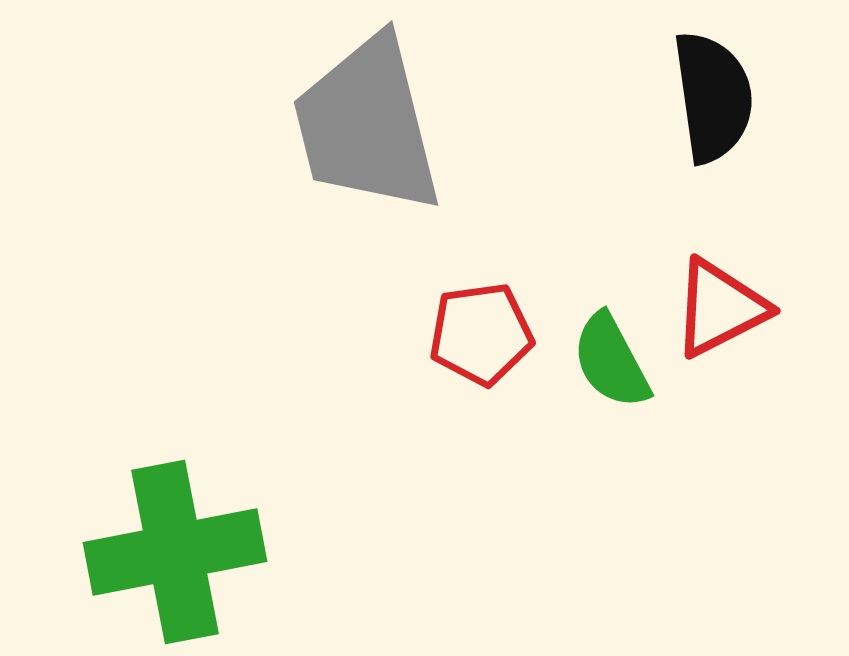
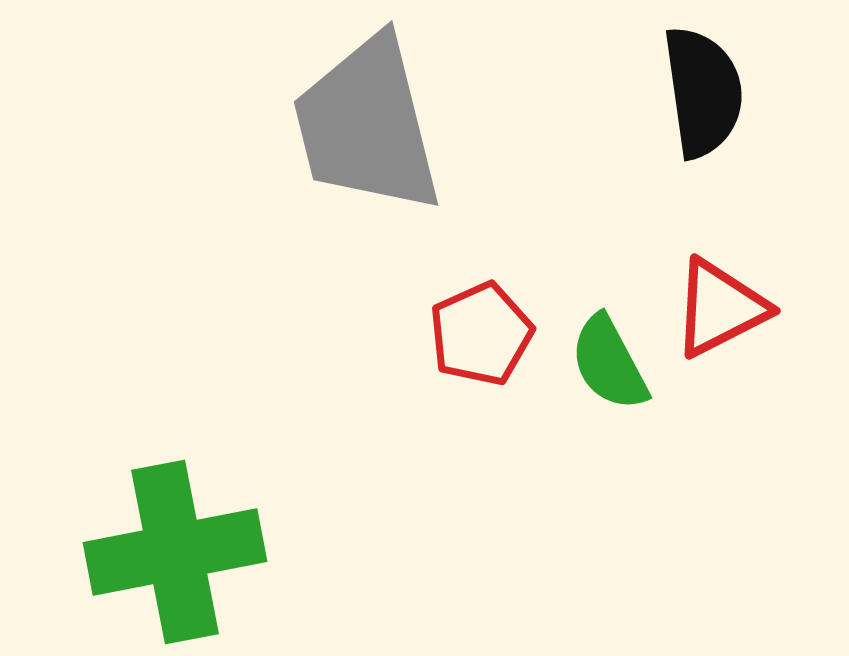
black semicircle: moved 10 px left, 5 px up
red pentagon: rotated 16 degrees counterclockwise
green semicircle: moved 2 px left, 2 px down
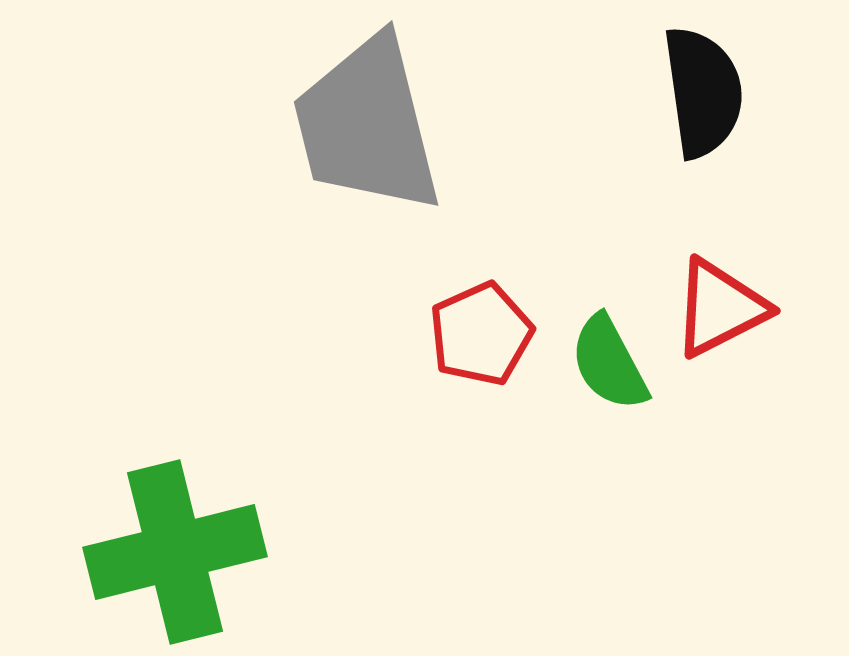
green cross: rotated 3 degrees counterclockwise
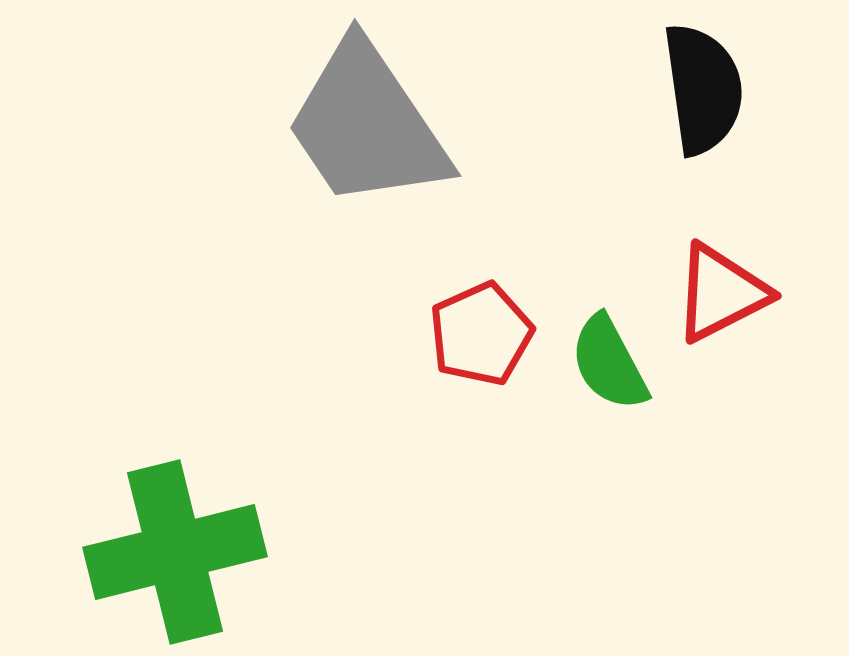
black semicircle: moved 3 px up
gray trapezoid: rotated 20 degrees counterclockwise
red triangle: moved 1 px right, 15 px up
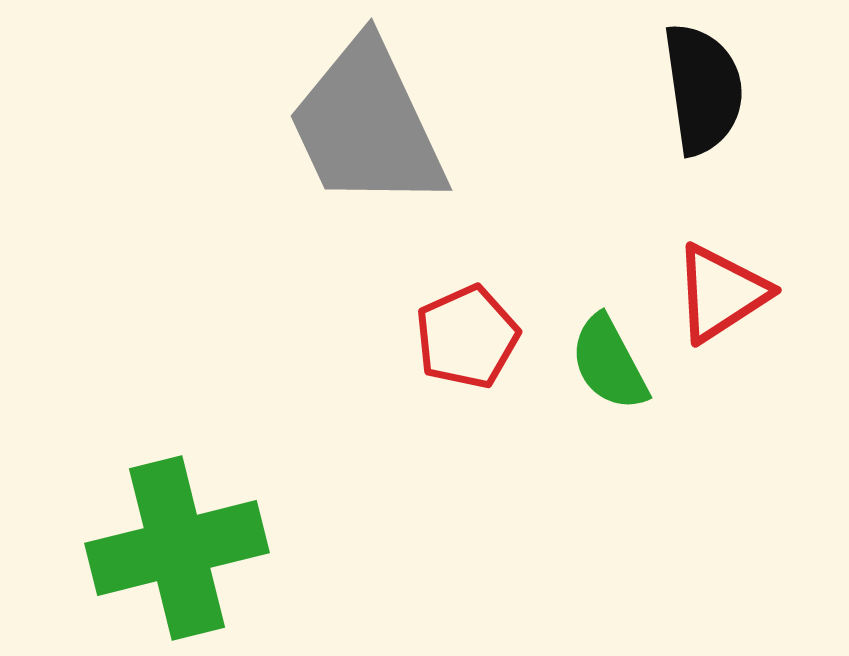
gray trapezoid: rotated 9 degrees clockwise
red triangle: rotated 6 degrees counterclockwise
red pentagon: moved 14 px left, 3 px down
green cross: moved 2 px right, 4 px up
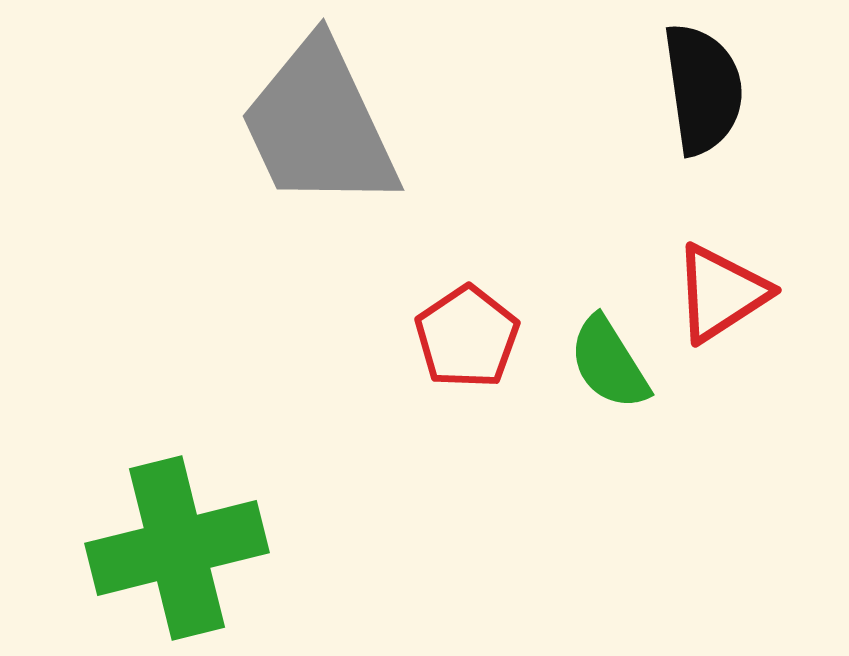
gray trapezoid: moved 48 px left
red pentagon: rotated 10 degrees counterclockwise
green semicircle: rotated 4 degrees counterclockwise
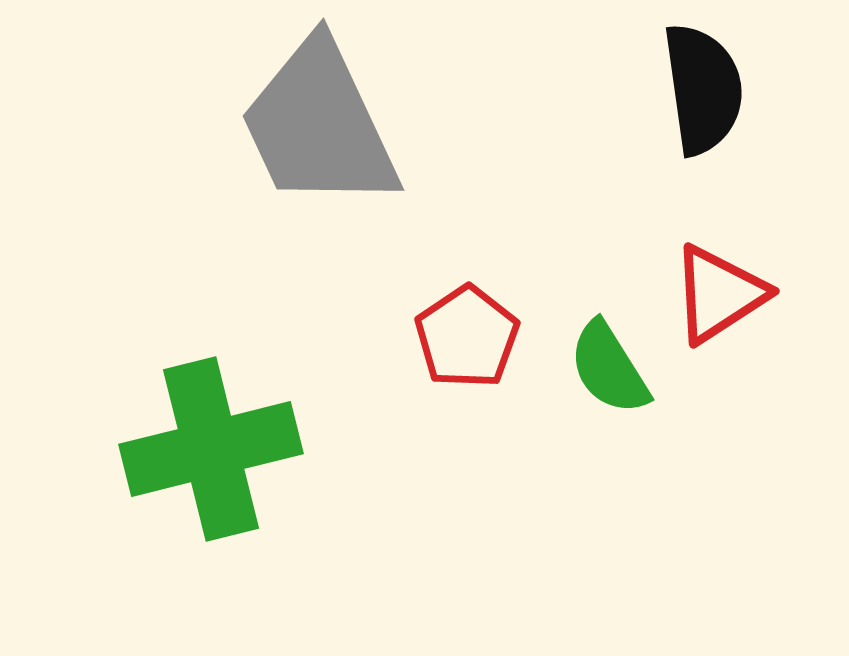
red triangle: moved 2 px left, 1 px down
green semicircle: moved 5 px down
green cross: moved 34 px right, 99 px up
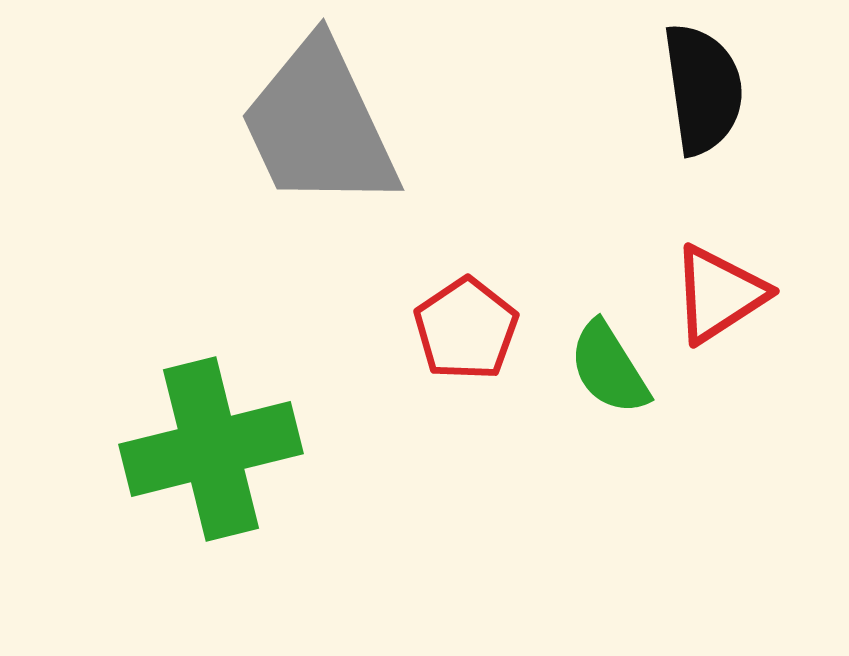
red pentagon: moved 1 px left, 8 px up
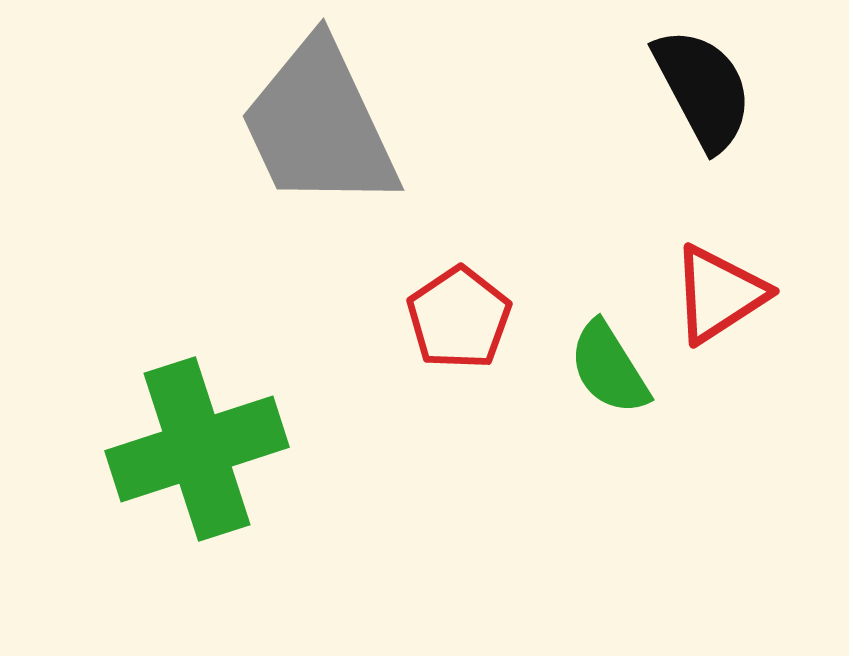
black semicircle: rotated 20 degrees counterclockwise
red pentagon: moved 7 px left, 11 px up
green cross: moved 14 px left; rotated 4 degrees counterclockwise
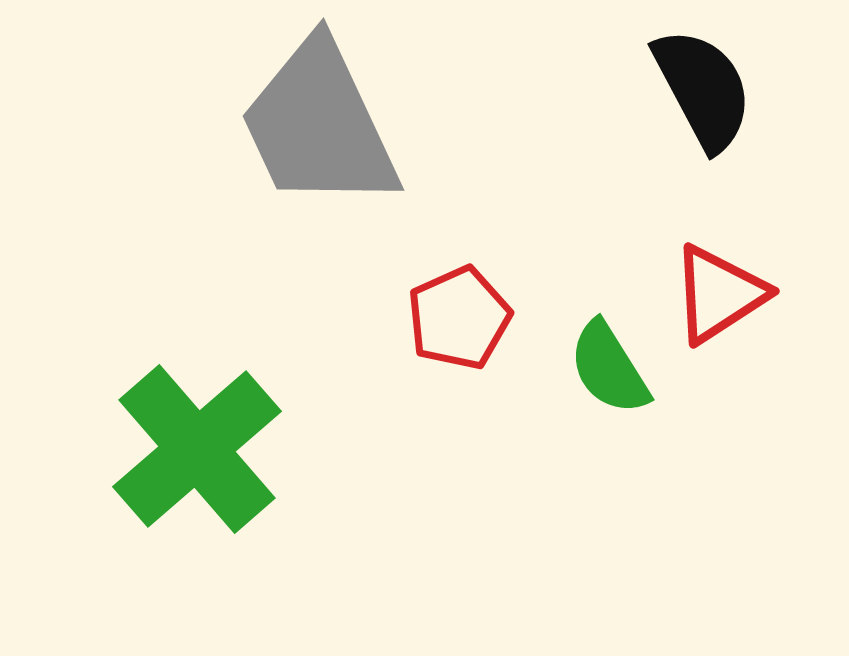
red pentagon: rotated 10 degrees clockwise
green cross: rotated 23 degrees counterclockwise
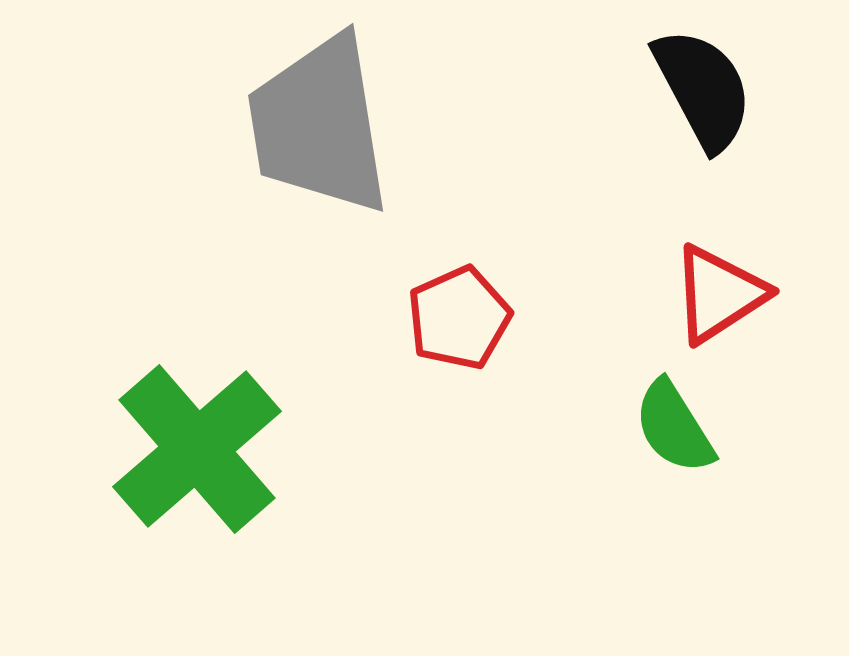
gray trapezoid: rotated 16 degrees clockwise
green semicircle: moved 65 px right, 59 px down
